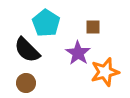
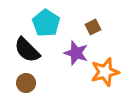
brown square: rotated 28 degrees counterclockwise
purple star: moved 2 px left; rotated 15 degrees counterclockwise
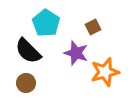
black semicircle: moved 1 px right, 1 px down
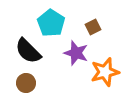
cyan pentagon: moved 5 px right
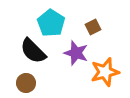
black semicircle: moved 5 px right
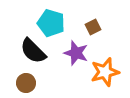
cyan pentagon: rotated 16 degrees counterclockwise
